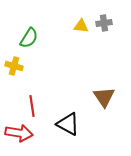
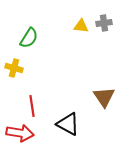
yellow cross: moved 2 px down
red arrow: moved 1 px right
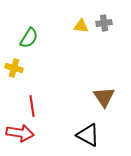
black triangle: moved 20 px right, 11 px down
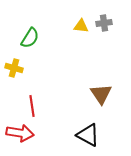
green semicircle: moved 1 px right
brown triangle: moved 3 px left, 3 px up
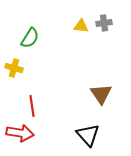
black triangle: rotated 20 degrees clockwise
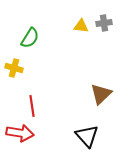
brown triangle: rotated 20 degrees clockwise
black triangle: moved 1 px left, 1 px down
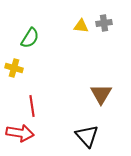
brown triangle: rotated 15 degrees counterclockwise
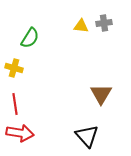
red line: moved 17 px left, 2 px up
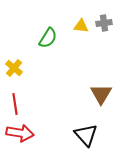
green semicircle: moved 18 px right
yellow cross: rotated 24 degrees clockwise
black triangle: moved 1 px left, 1 px up
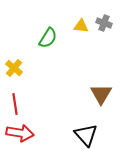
gray cross: rotated 28 degrees clockwise
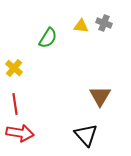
brown triangle: moved 1 px left, 2 px down
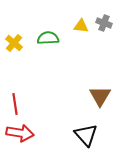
green semicircle: rotated 125 degrees counterclockwise
yellow cross: moved 25 px up
